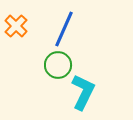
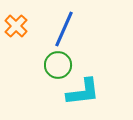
cyan L-shape: rotated 57 degrees clockwise
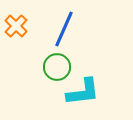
green circle: moved 1 px left, 2 px down
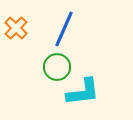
orange cross: moved 2 px down
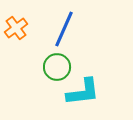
orange cross: rotated 10 degrees clockwise
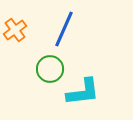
orange cross: moved 1 px left, 2 px down
green circle: moved 7 px left, 2 px down
